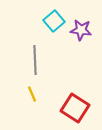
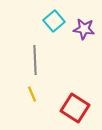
purple star: moved 3 px right, 1 px up
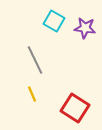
cyan square: rotated 20 degrees counterclockwise
purple star: moved 1 px right, 1 px up
gray line: rotated 24 degrees counterclockwise
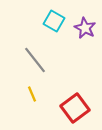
purple star: rotated 20 degrees clockwise
gray line: rotated 12 degrees counterclockwise
red square: rotated 20 degrees clockwise
